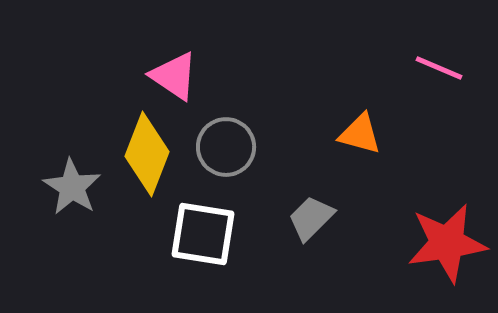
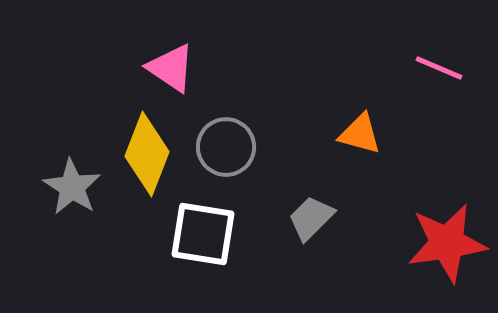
pink triangle: moved 3 px left, 8 px up
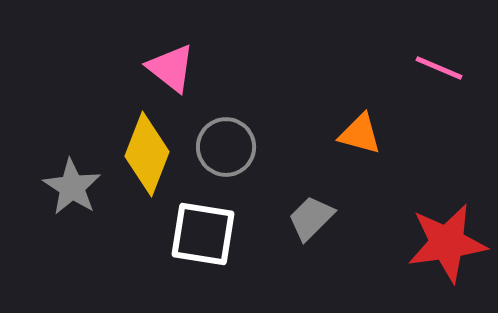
pink triangle: rotated 4 degrees clockwise
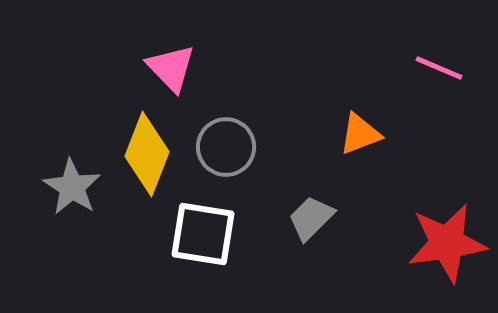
pink triangle: rotated 8 degrees clockwise
orange triangle: rotated 36 degrees counterclockwise
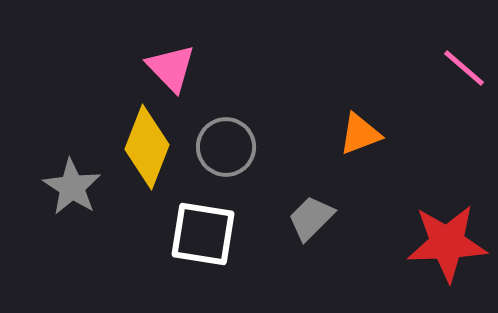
pink line: moved 25 px right; rotated 18 degrees clockwise
yellow diamond: moved 7 px up
red star: rotated 6 degrees clockwise
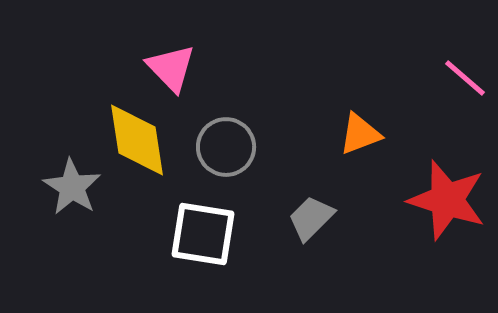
pink line: moved 1 px right, 10 px down
yellow diamond: moved 10 px left, 7 px up; rotated 30 degrees counterclockwise
red star: moved 43 px up; rotated 20 degrees clockwise
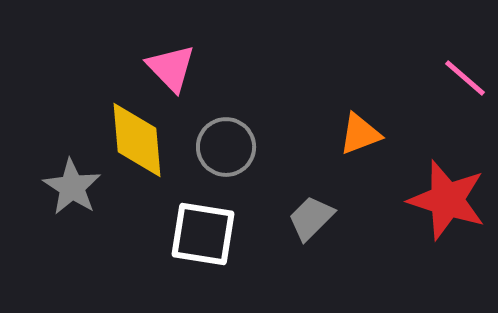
yellow diamond: rotated 4 degrees clockwise
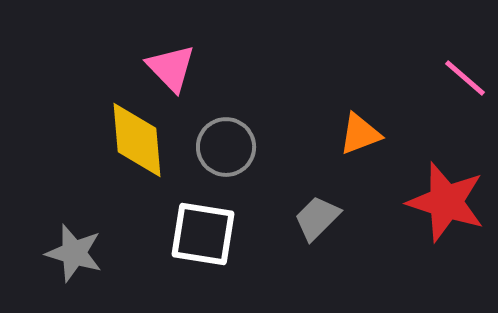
gray star: moved 2 px right, 66 px down; rotated 16 degrees counterclockwise
red star: moved 1 px left, 2 px down
gray trapezoid: moved 6 px right
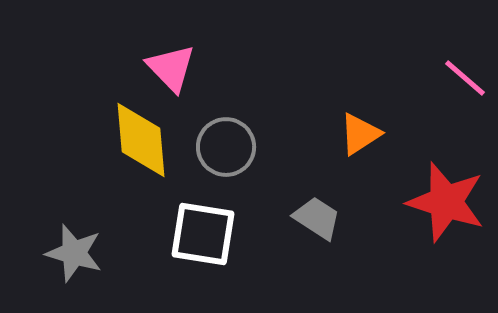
orange triangle: rotated 12 degrees counterclockwise
yellow diamond: moved 4 px right
gray trapezoid: rotated 78 degrees clockwise
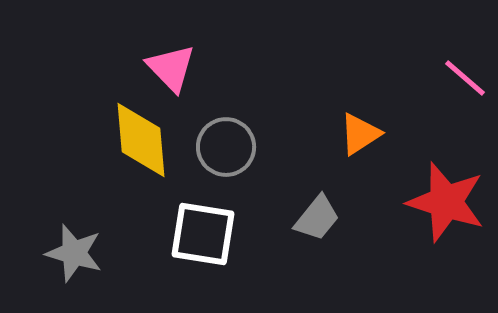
gray trapezoid: rotated 96 degrees clockwise
